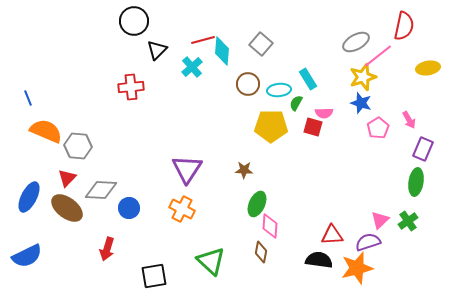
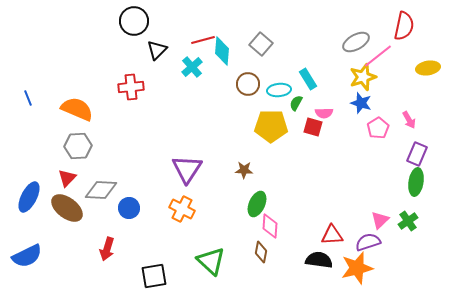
orange semicircle at (46, 131): moved 31 px right, 22 px up
gray hexagon at (78, 146): rotated 8 degrees counterclockwise
purple rectangle at (423, 149): moved 6 px left, 5 px down
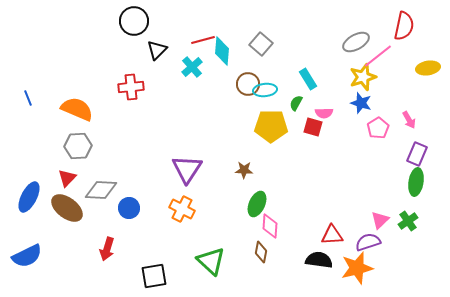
cyan ellipse at (279, 90): moved 14 px left
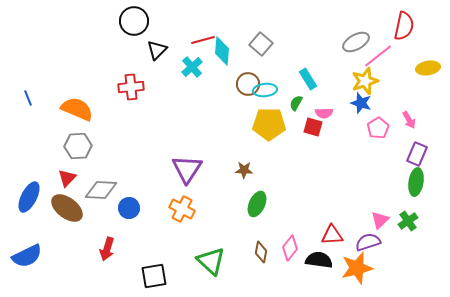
yellow star at (363, 77): moved 2 px right, 4 px down
yellow pentagon at (271, 126): moved 2 px left, 2 px up
pink diamond at (270, 226): moved 20 px right, 22 px down; rotated 35 degrees clockwise
